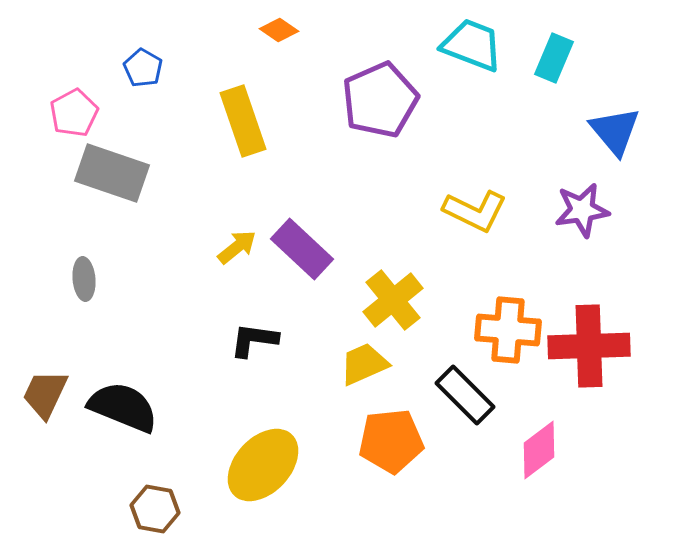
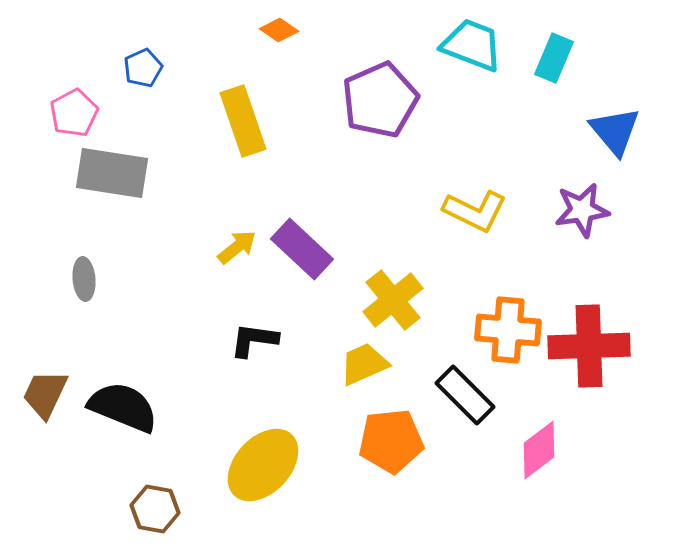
blue pentagon: rotated 18 degrees clockwise
gray rectangle: rotated 10 degrees counterclockwise
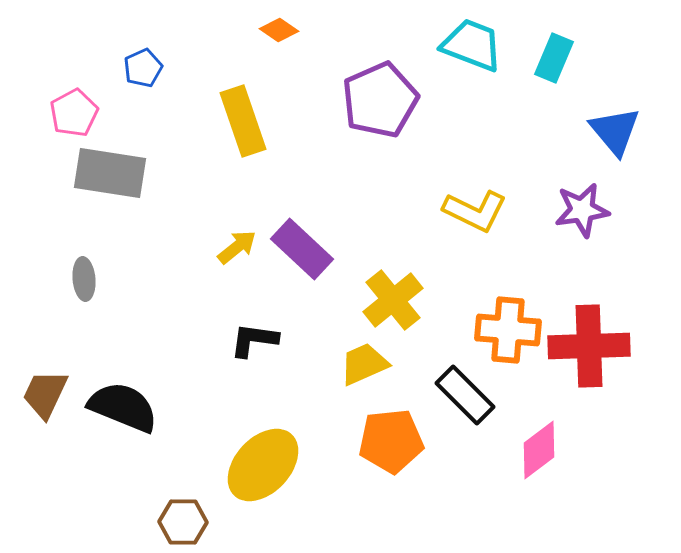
gray rectangle: moved 2 px left
brown hexagon: moved 28 px right, 13 px down; rotated 9 degrees counterclockwise
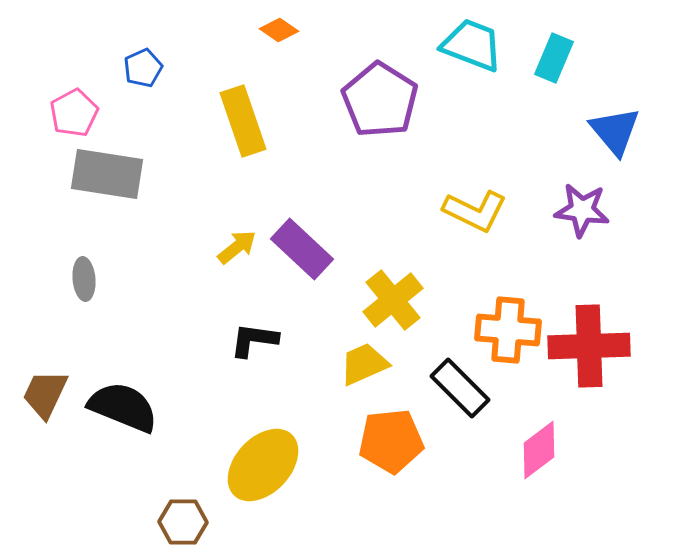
purple pentagon: rotated 16 degrees counterclockwise
gray rectangle: moved 3 px left, 1 px down
purple star: rotated 16 degrees clockwise
black rectangle: moved 5 px left, 7 px up
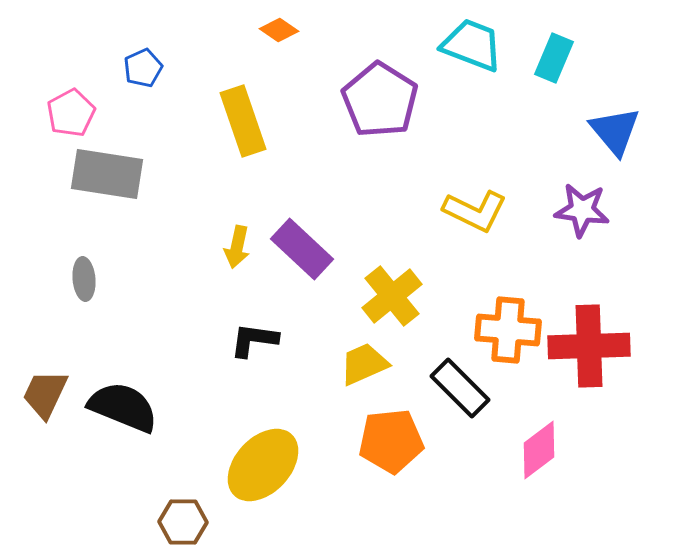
pink pentagon: moved 3 px left
yellow arrow: rotated 141 degrees clockwise
yellow cross: moved 1 px left, 4 px up
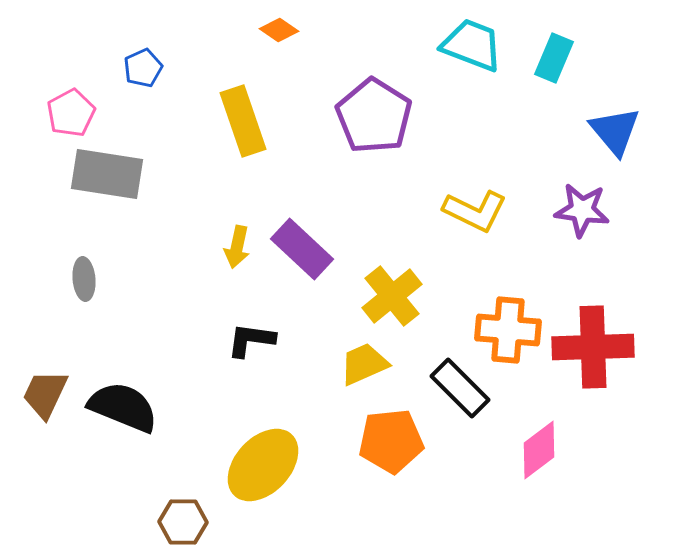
purple pentagon: moved 6 px left, 16 px down
black L-shape: moved 3 px left
red cross: moved 4 px right, 1 px down
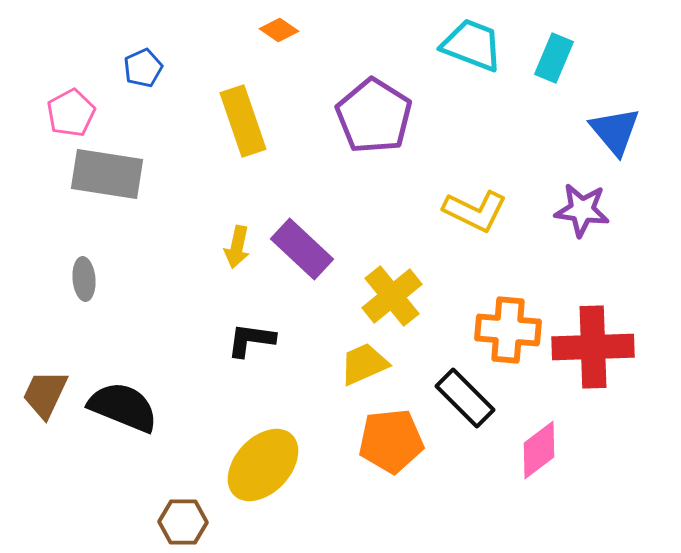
black rectangle: moved 5 px right, 10 px down
